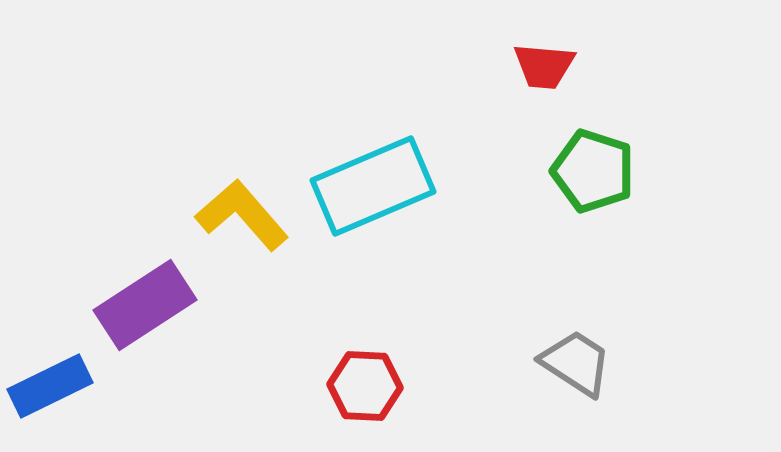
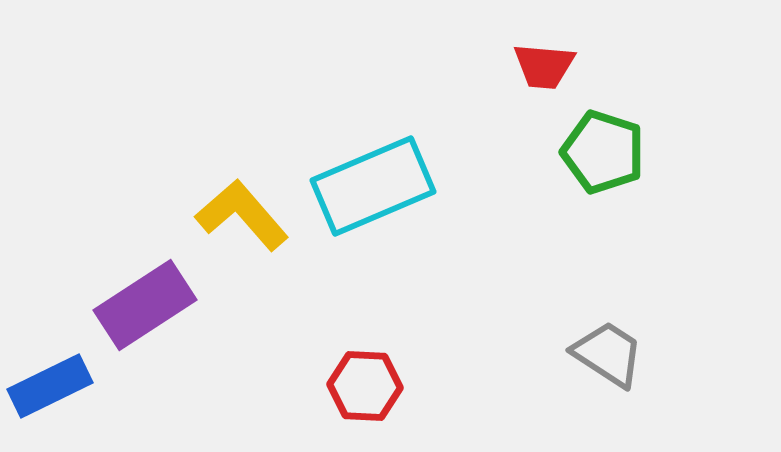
green pentagon: moved 10 px right, 19 px up
gray trapezoid: moved 32 px right, 9 px up
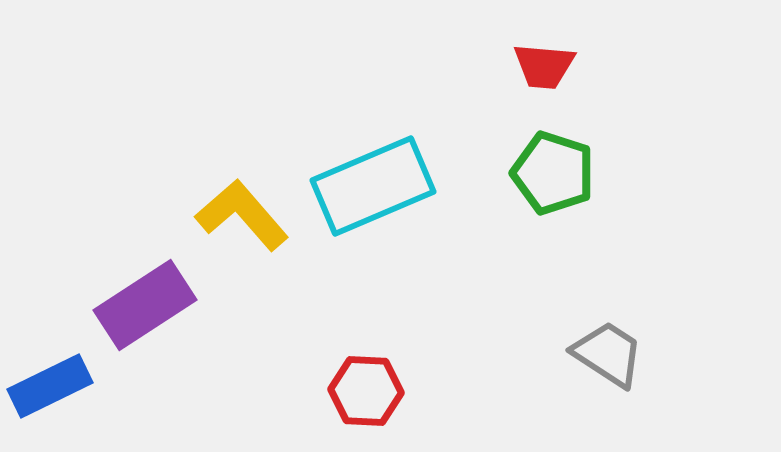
green pentagon: moved 50 px left, 21 px down
red hexagon: moved 1 px right, 5 px down
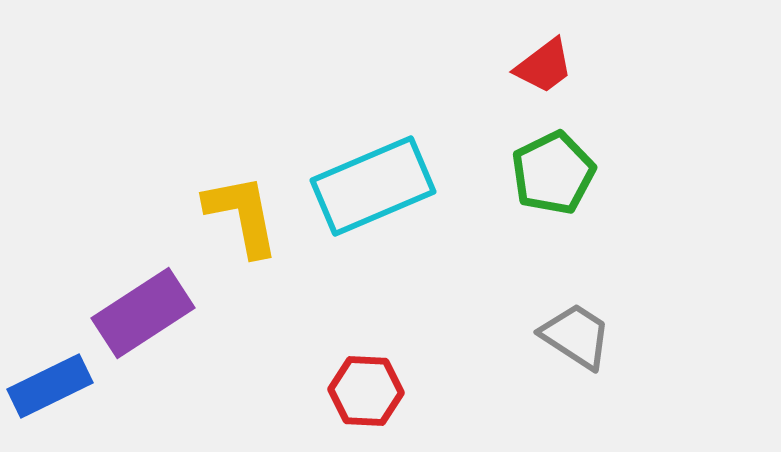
red trapezoid: rotated 42 degrees counterclockwise
green pentagon: rotated 28 degrees clockwise
yellow L-shape: rotated 30 degrees clockwise
purple rectangle: moved 2 px left, 8 px down
gray trapezoid: moved 32 px left, 18 px up
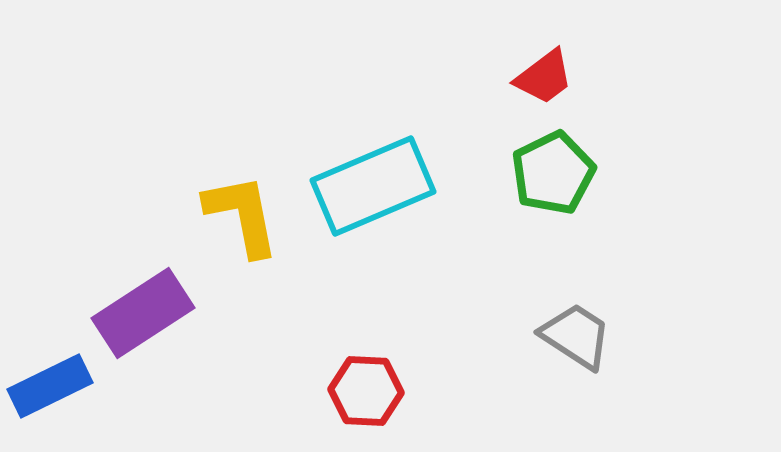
red trapezoid: moved 11 px down
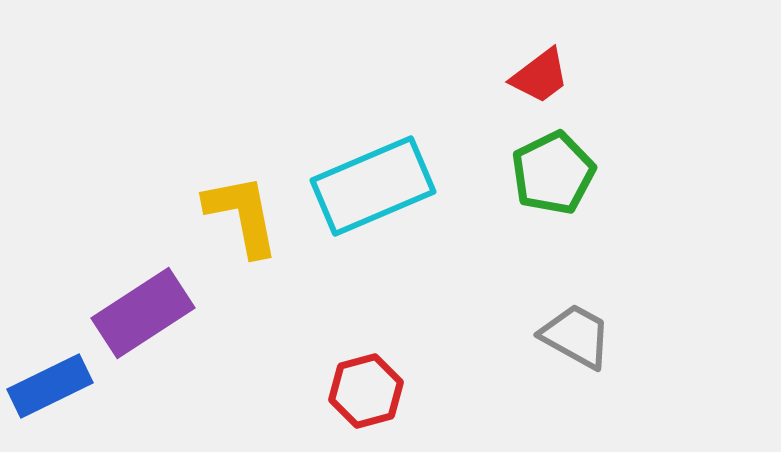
red trapezoid: moved 4 px left, 1 px up
gray trapezoid: rotated 4 degrees counterclockwise
red hexagon: rotated 18 degrees counterclockwise
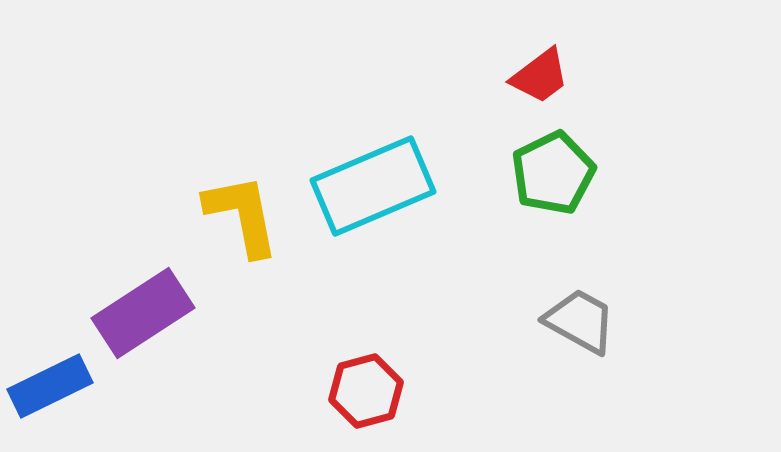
gray trapezoid: moved 4 px right, 15 px up
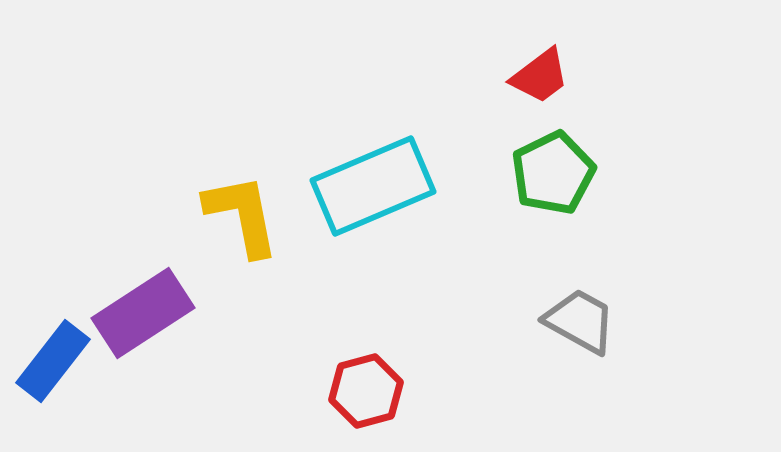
blue rectangle: moved 3 px right, 25 px up; rotated 26 degrees counterclockwise
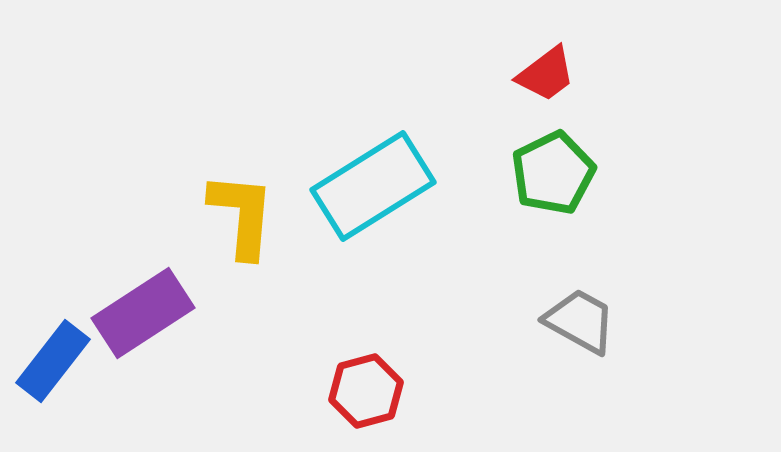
red trapezoid: moved 6 px right, 2 px up
cyan rectangle: rotated 9 degrees counterclockwise
yellow L-shape: rotated 16 degrees clockwise
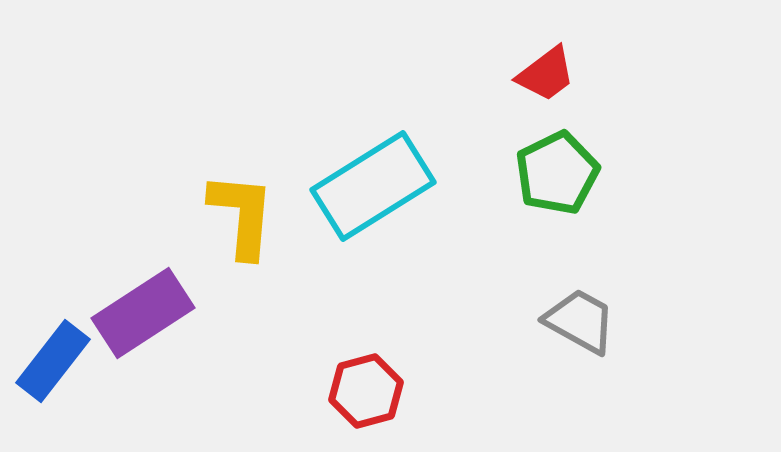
green pentagon: moved 4 px right
